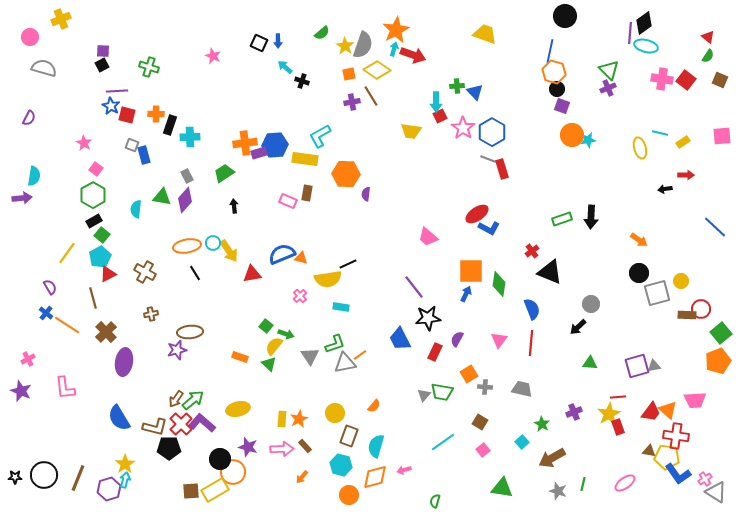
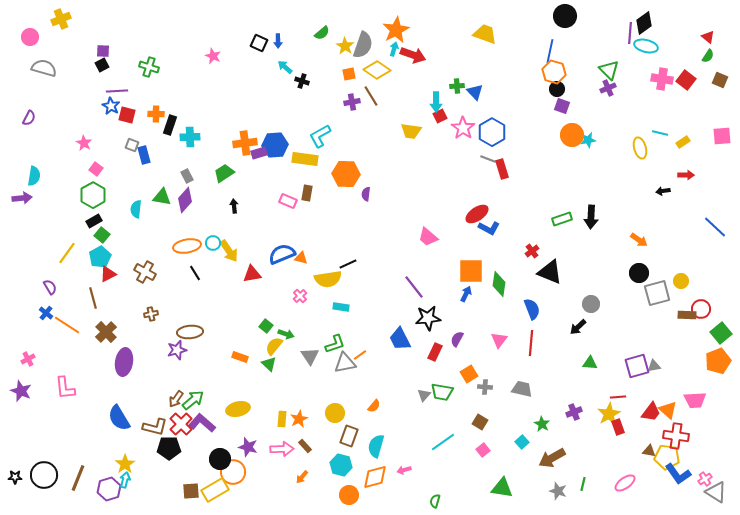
black arrow at (665, 189): moved 2 px left, 2 px down
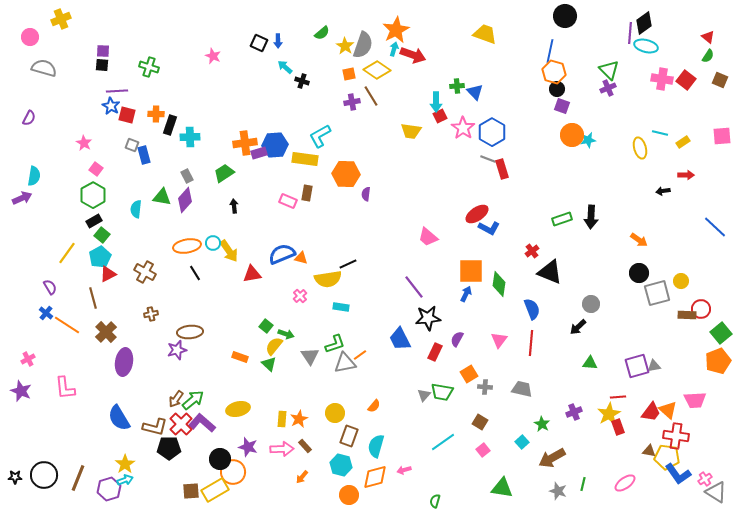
black square at (102, 65): rotated 32 degrees clockwise
purple arrow at (22, 198): rotated 18 degrees counterclockwise
cyan arrow at (125, 480): rotated 56 degrees clockwise
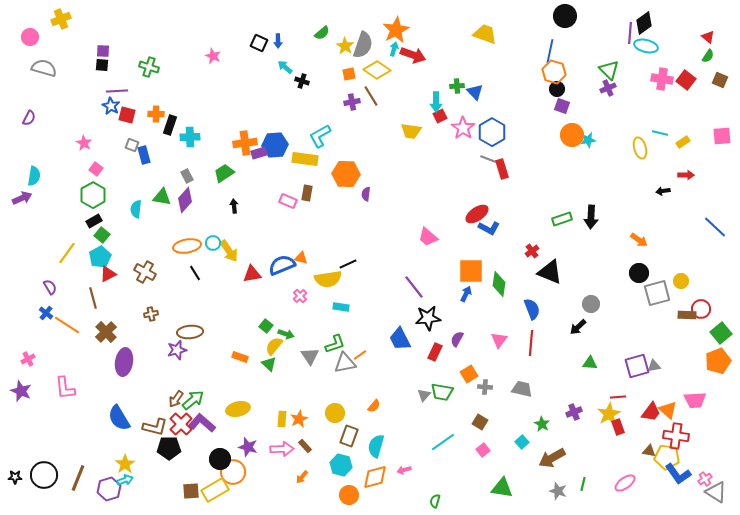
blue semicircle at (282, 254): moved 11 px down
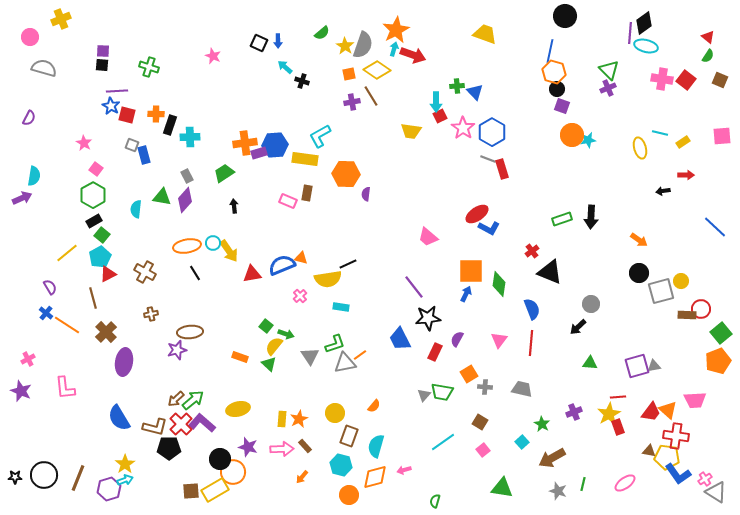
yellow line at (67, 253): rotated 15 degrees clockwise
gray square at (657, 293): moved 4 px right, 2 px up
brown arrow at (176, 399): rotated 12 degrees clockwise
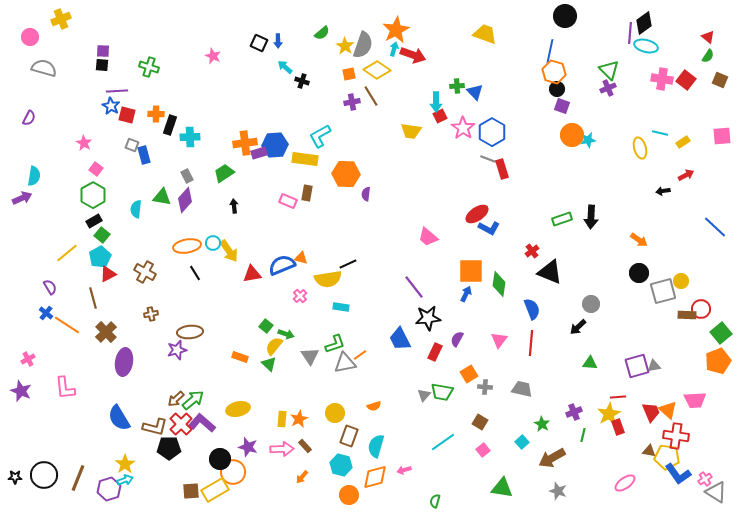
red arrow at (686, 175): rotated 28 degrees counterclockwise
gray square at (661, 291): moved 2 px right
orange semicircle at (374, 406): rotated 32 degrees clockwise
red trapezoid at (651, 412): rotated 60 degrees counterclockwise
green line at (583, 484): moved 49 px up
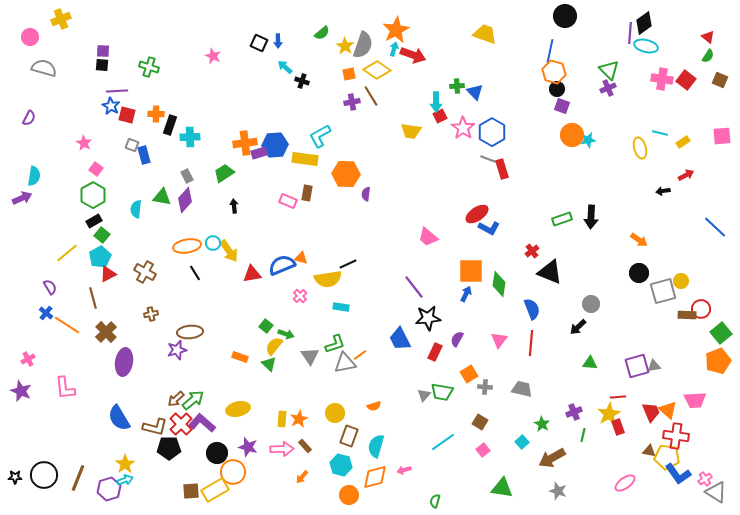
black circle at (220, 459): moved 3 px left, 6 px up
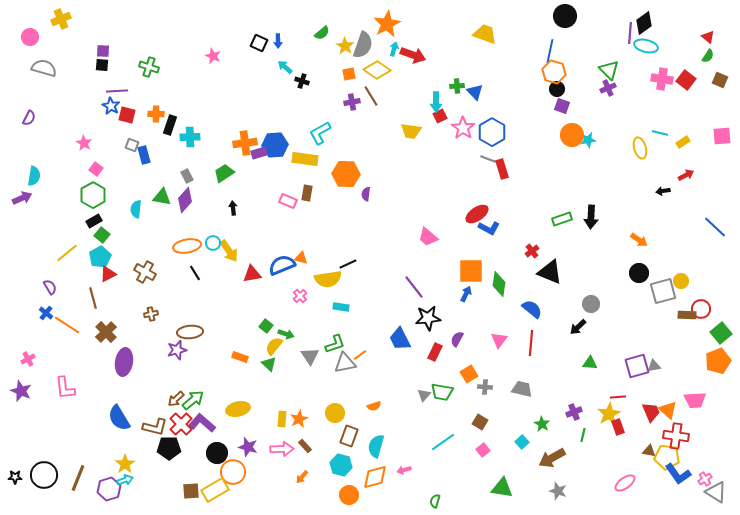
orange star at (396, 30): moved 9 px left, 6 px up
cyan L-shape at (320, 136): moved 3 px up
black arrow at (234, 206): moved 1 px left, 2 px down
blue semicircle at (532, 309): rotated 30 degrees counterclockwise
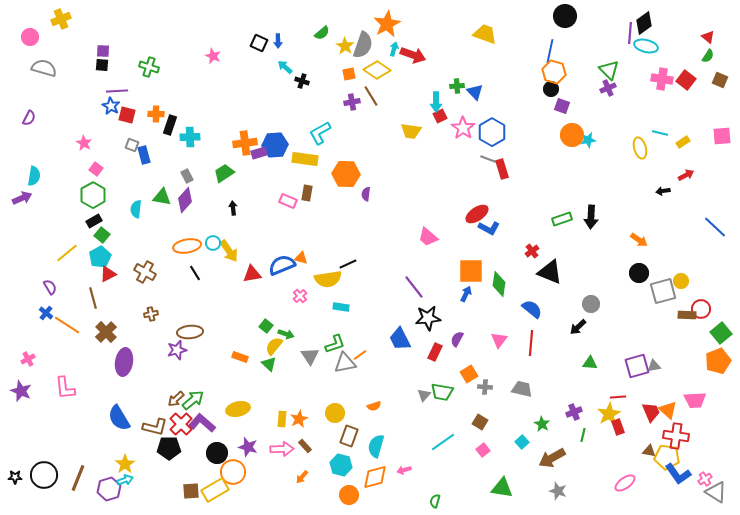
black circle at (557, 89): moved 6 px left
